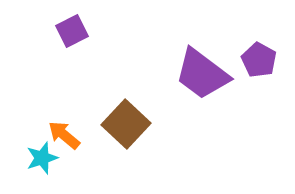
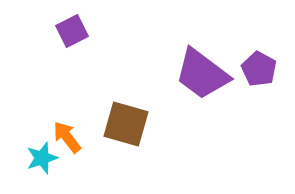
purple pentagon: moved 9 px down
brown square: rotated 27 degrees counterclockwise
orange arrow: moved 3 px right, 2 px down; rotated 12 degrees clockwise
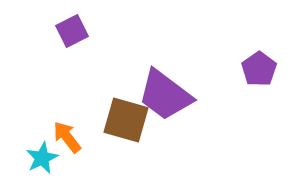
purple pentagon: rotated 8 degrees clockwise
purple trapezoid: moved 37 px left, 21 px down
brown square: moved 4 px up
cyan star: rotated 8 degrees counterclockwise
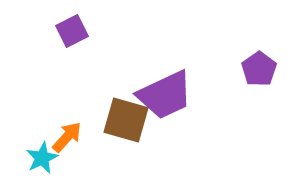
purple trapezoid: rotated 62 degrees counterclockwise
orange arrow: rotated 80 degrees clockwise
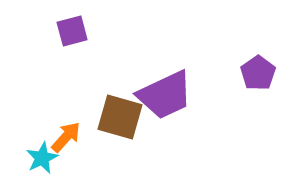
purple square: rotated 12 degrees clockwise
purple pentagon: moved 1 px left, 4 px down
brown square: moved 6 px left, 3 px up
orange arrow: moved 1 px left
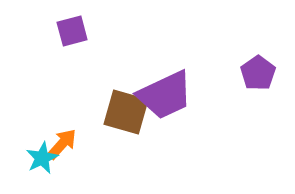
brown square: moved 6 px right, 5 px up
orange arrow: moved 4 px left, 7 px down
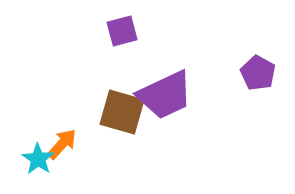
purple square: moved 50 px right
purple pentagon: rotated 8 degrees counterclockwise
brown square: moved 4 px left
cyan star: moved 4 px left, 1 px down; rotated 12 degrees counterclockwise
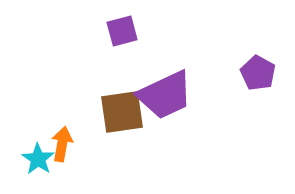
brown square: rotated 24 degrees counterclockwise
orange arrow: rotated 32 degrees counterclockwise
